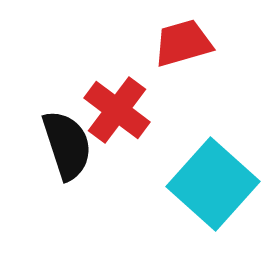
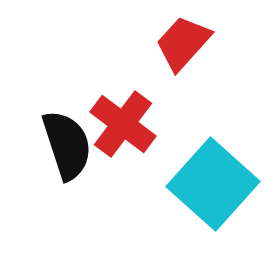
red trapezoid: rotated 32 degrees counterclockwise
red cross: moved 6 px right, 14 px down
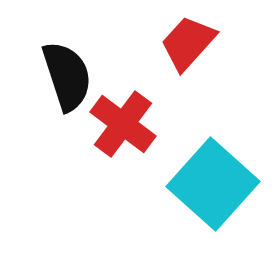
red trapezoid: moved 5 px right
black semicircle: moved 69 px up
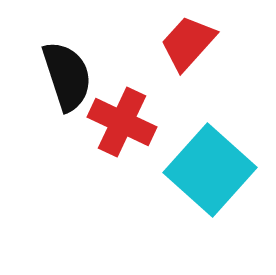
red cross: moved 1 px left, 2 px up; rotated 12 degrees counterclockwise
cyan square: moved 3 px left, 14 px up
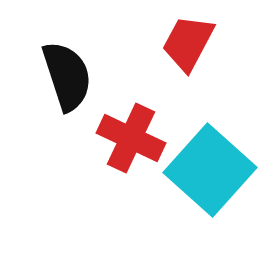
red trapezoid: rotated 14 degrees counterclockwise
red cross: moved 9 px right, 16 px down
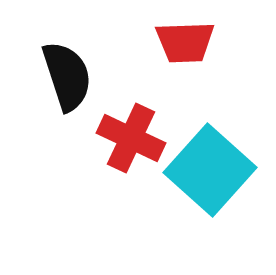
red trapezoid: moved 3 px left, 1 px up; rotated 120 degrees counterclockwise
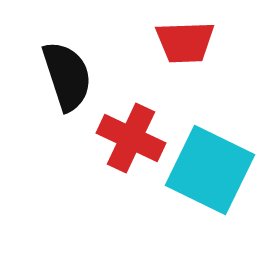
cyan square: rotated 16 degrees counterclockwise
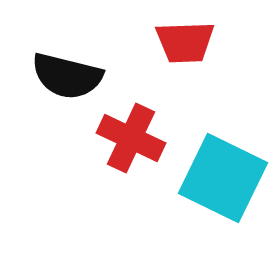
black semicircle: rotated 122 degrees clockwise
cyan square: moved 13 px right, 8 px down
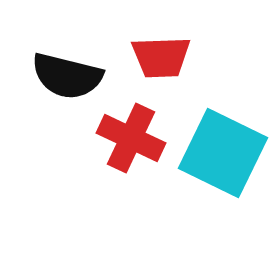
red trapezoid: moved 24 px left, 15 px down
cyan square: moved 25 px up
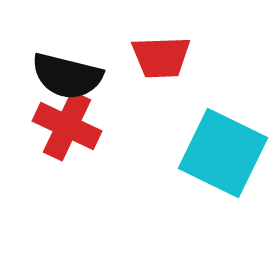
red cross: moved 64 px left, 12 px up
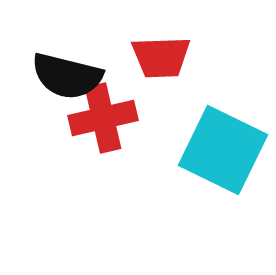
red cross: moved 36 px right, 8 px up; rotated 38 degrees counterclockwise
cyan square: moved 3 px up
